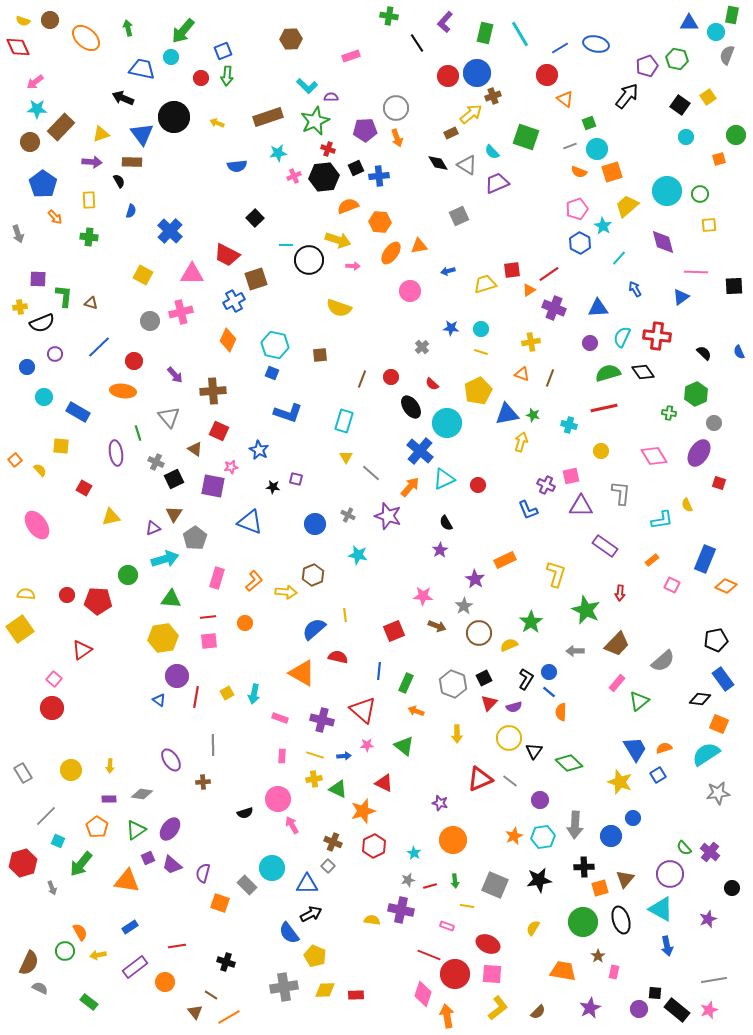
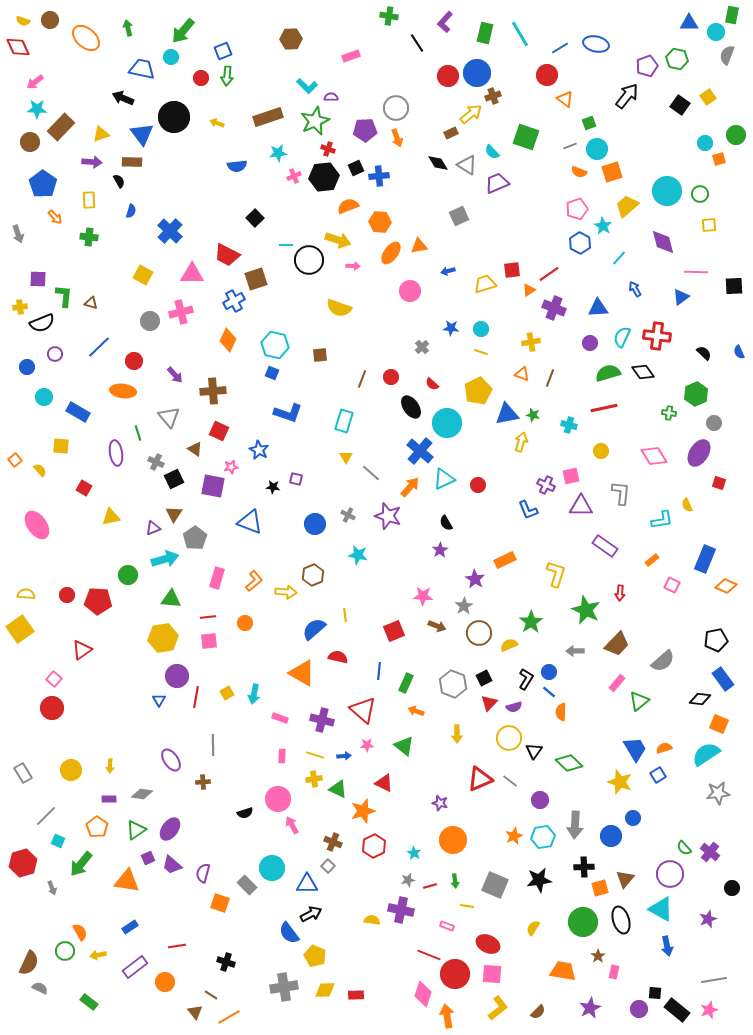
cyan circle at (686, 137): moved 19 px right, 6 px down
blue triangle at (159, 700): rotated 24 degrees clockwise
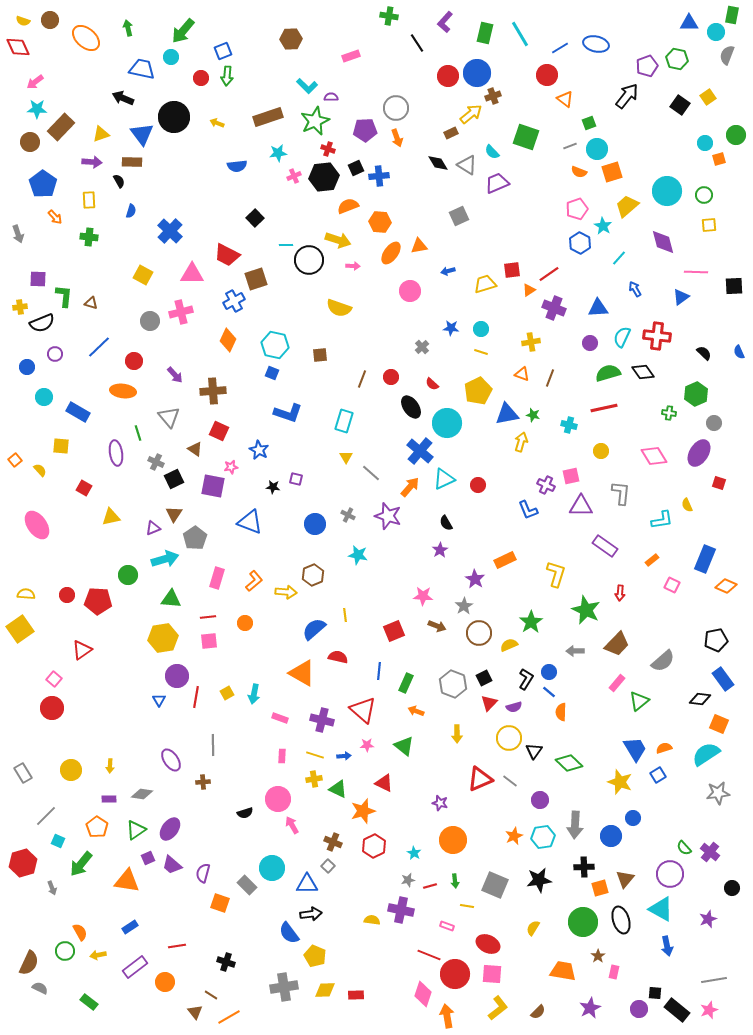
green circle at (700, 194): moved 4 px right, 1 px down
black arrow at (311, 914): rotated 20 degrees clockwise
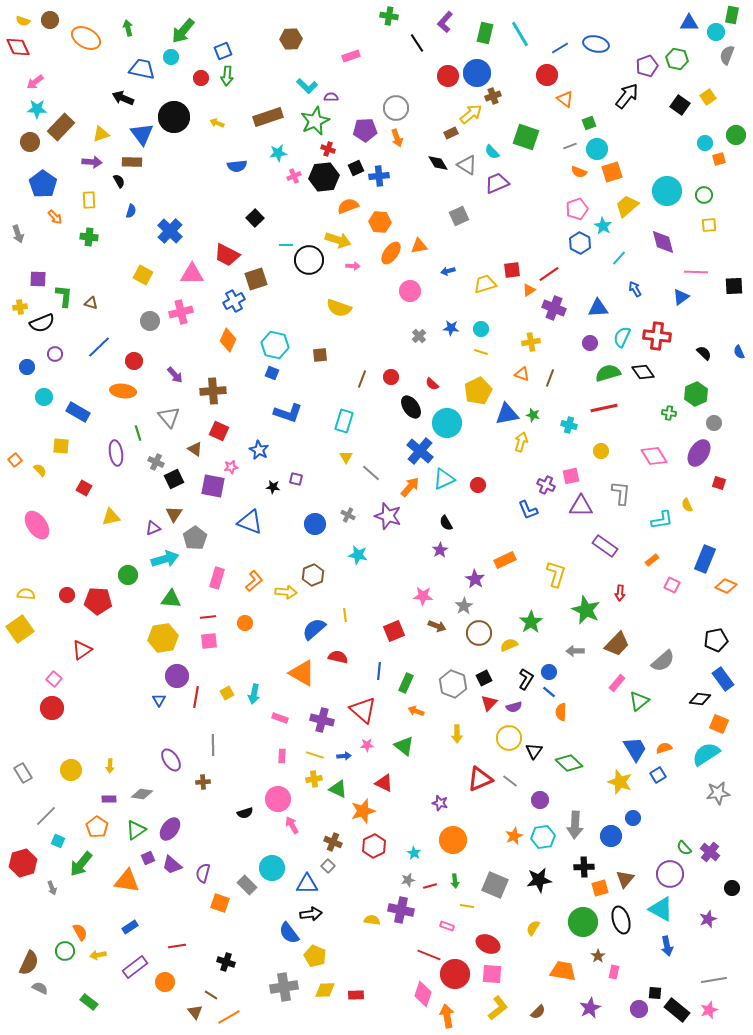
orange ellipse at (86, 38): rotated 12 degrees counterclockwise
gray cross at (422, 347): moved 3 px left, 11 px up
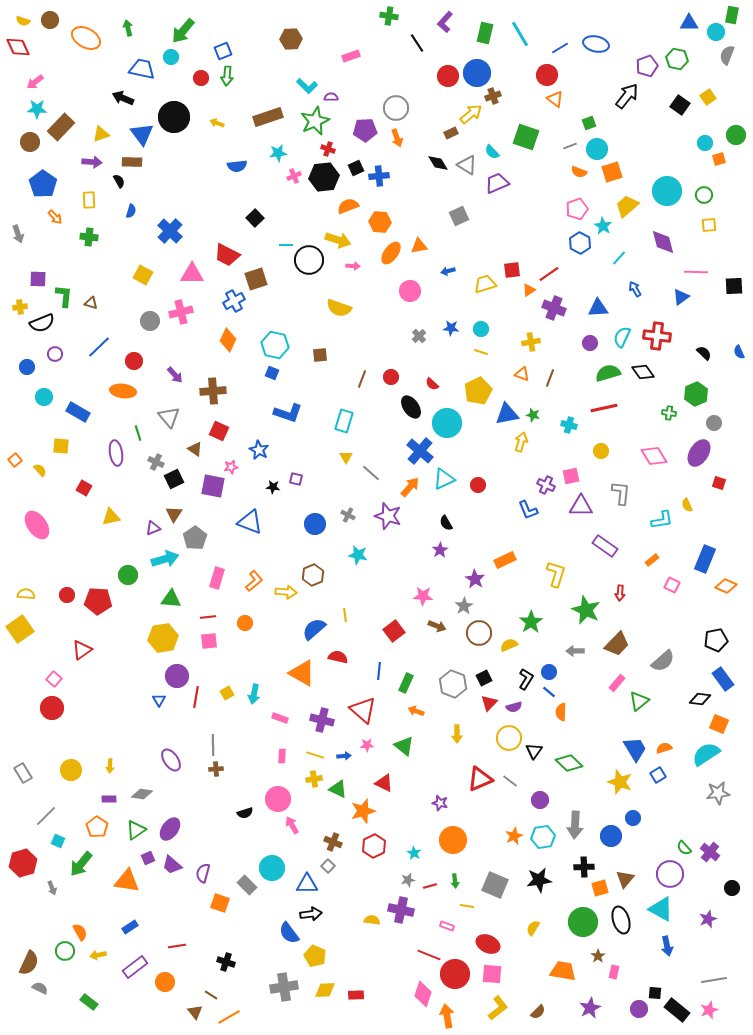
orange triangle at (565, 99): moved 10 px left
red square at (394, 631): rotated 15 degrees counterclockwise
brown cross at (203, 782): moved 13 px right, 13 px up
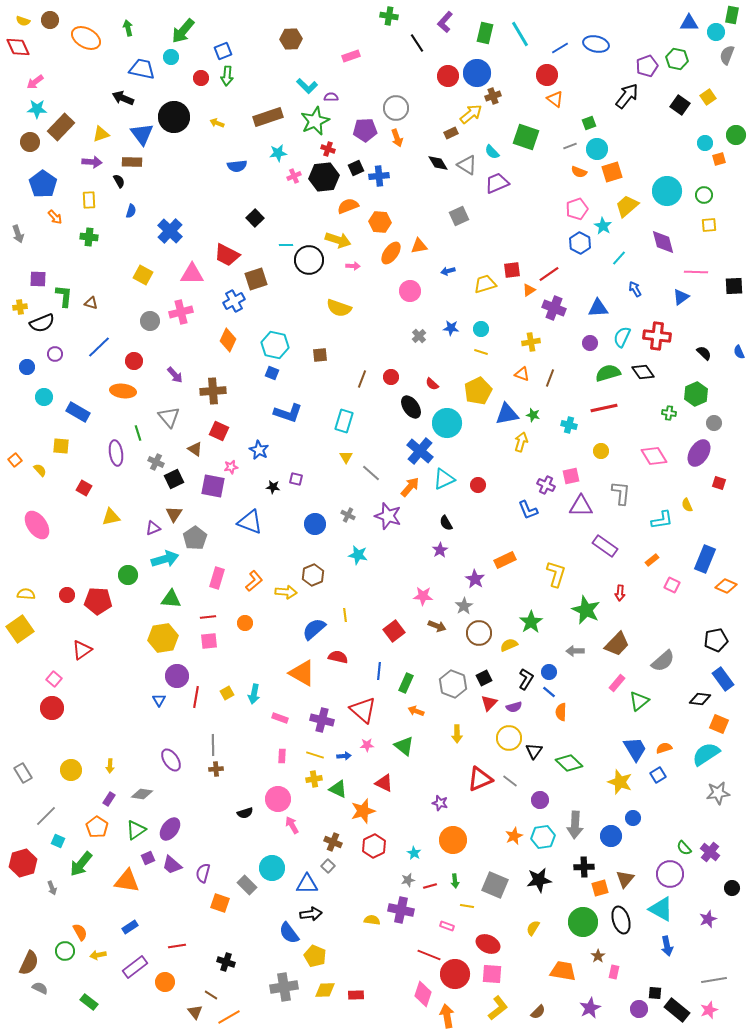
purple rectangle at (109, 799): rotated 56 degrees counterclockwise
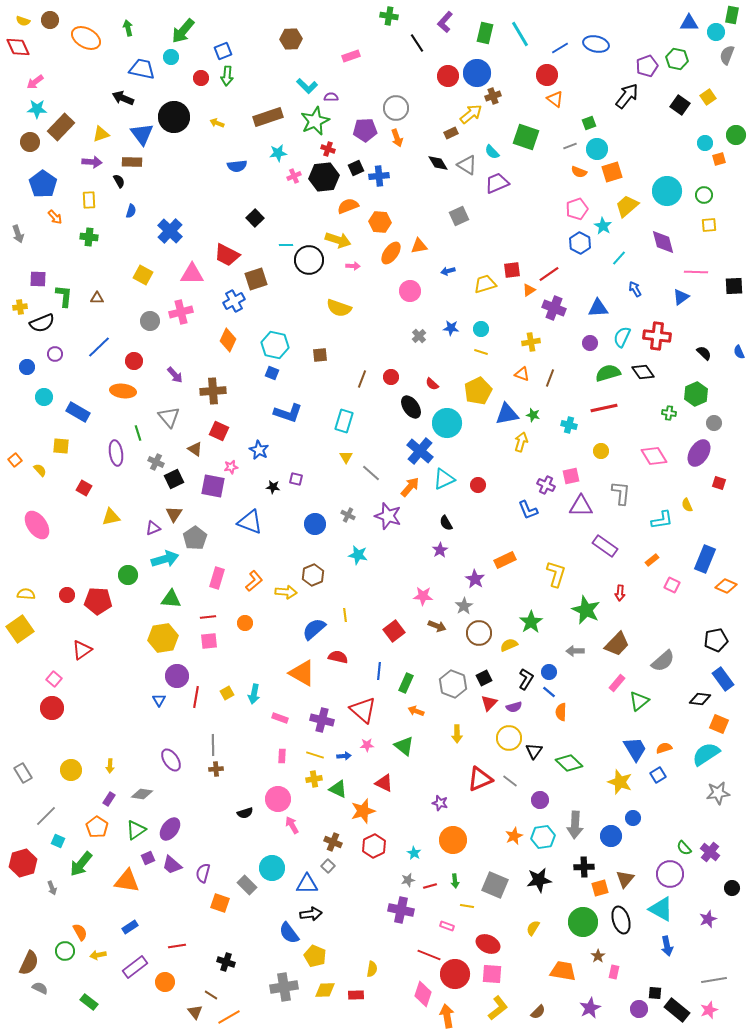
brown triangle at (91, 303): moved 6 px right, 5 px up; rotated 16 degrees counterclockwise
yellow semicircle at (372, 920): moved 49 px down; rotated 91 degrees clockwise
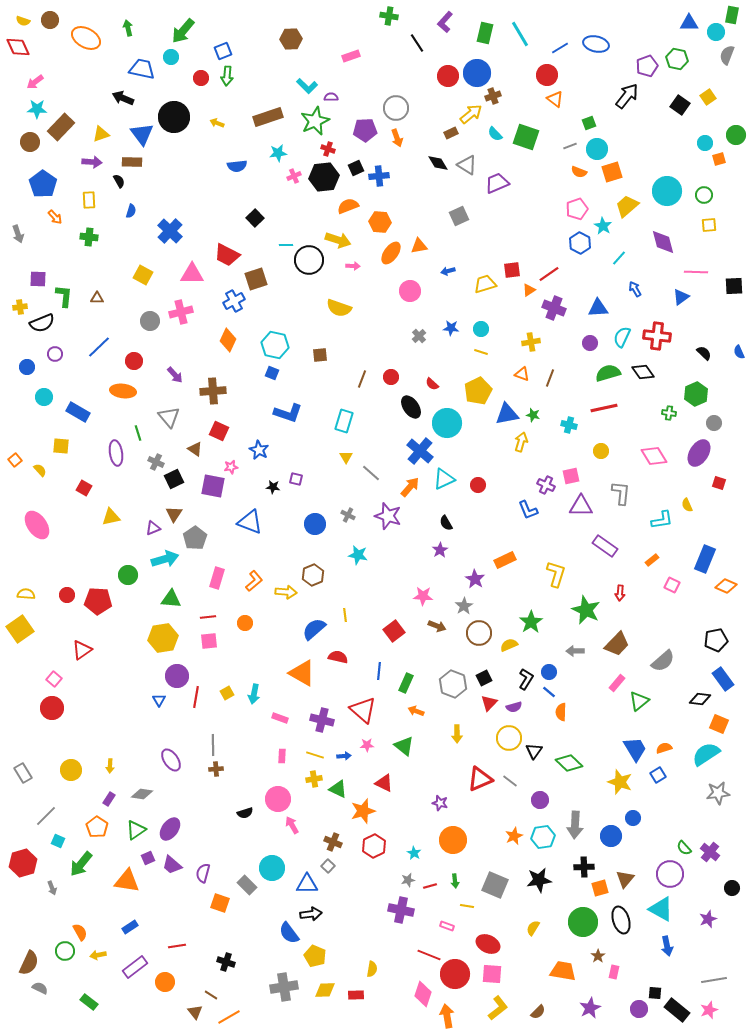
cyan semicircle at (492, 152): moved 3 px right, 18 px up
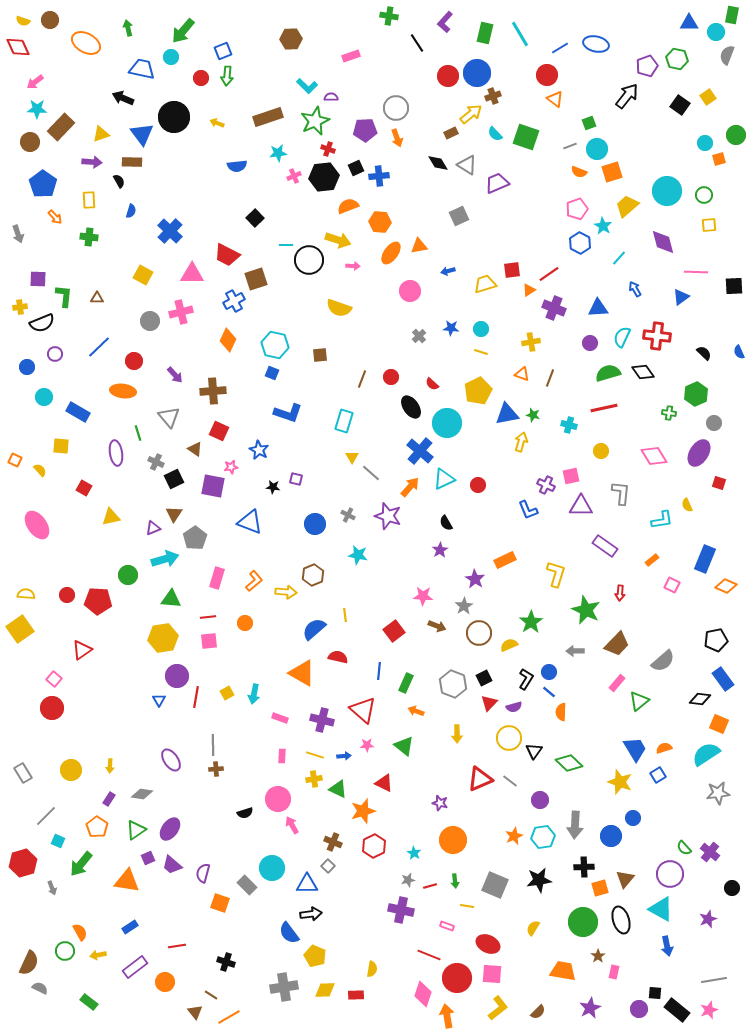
orange ellipse at (86, 38): moved 5 px down
yellow triangle at (346, 457): moved 6 px right
orange square at (15, 460): rotated 24 degrees counterclockwise
red circle at (455, 974): moved 2 px right, 4 px down
